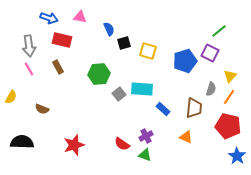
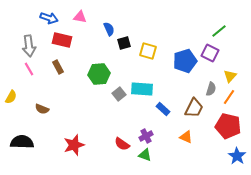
brown trapezoid: rotated 20 degrees clockwise
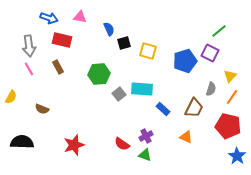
orange line: moved 3 px right
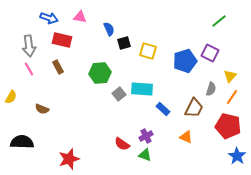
green line: moved 10 px up
green hexagon: moved 1 px right, 1 px up
red star: moved 5 px left, 14 px down
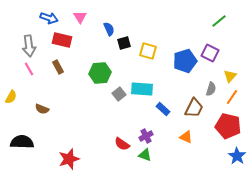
pink triangle: rotated 48 degrees clockwise
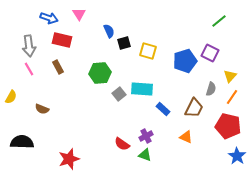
pink triangle: moved 1 px left, 3 px up
blue semicircle: moved 2 px down
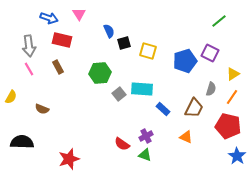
yellow triangle: moved 3 px right, 2 px up; rotated 16 degrees clockwise
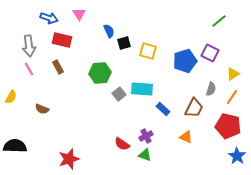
black semicircle: moved 7 px left, 4 px down
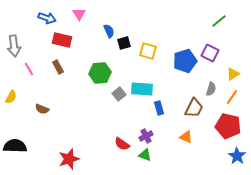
blue arrow: moved 2 px left
gray arrow: moved 15 px left
blue rectangle: moved 4 px left, 1 px up; rotated 32 degrees clockwise
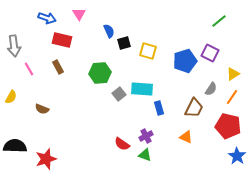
gray semicircle: rotated 16 degrees clockwise
red star: moved 23 px left
